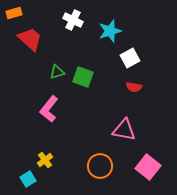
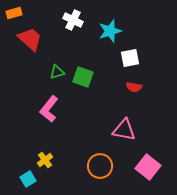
white square: rotated 18 degrees clockwise
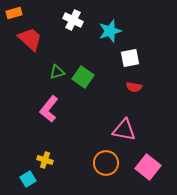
green square: rotated 15 degrees clockwise
yellow cross: rotated 35 degrees counterclockwise
orange circle: moved 6 px right, 3 px up
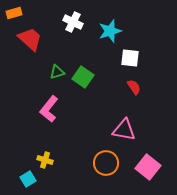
white cross: moved 2 px down
white square: rotated 18 degrees clockwise
red semicircle: rotated 133 degrees counterclockwise
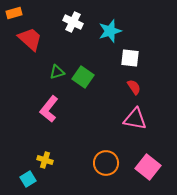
pink triangle: moved 11 px right, 11 px up
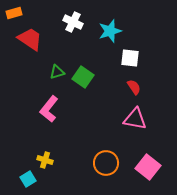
red trapezoid: rotated 8 degrees counterclockwise
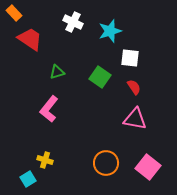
orange rectangle: rotated 63 degrees clockwise
green square: moved 17 px right
